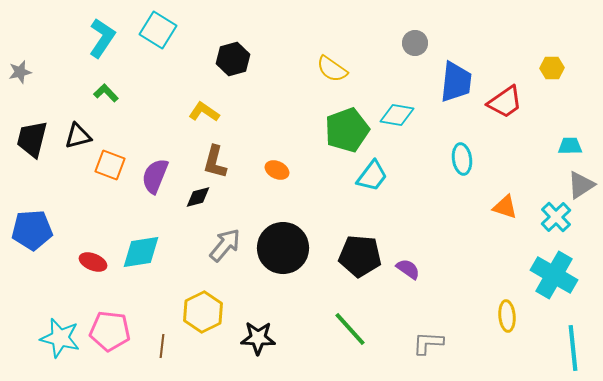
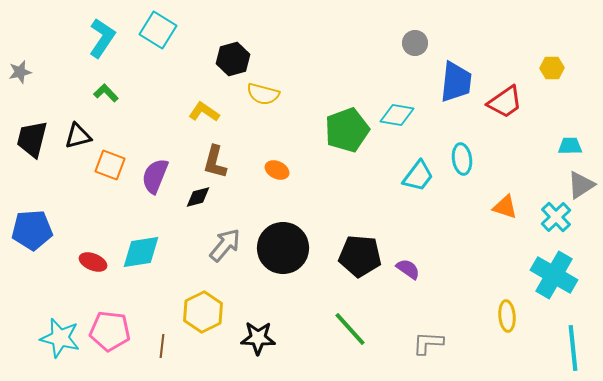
yellow semicircle at (332, 69): moved 69 px left, 25 px down; rotated 20 degrees counterclockwise
cyan trapezoid at (372, 176): moved 46 px right
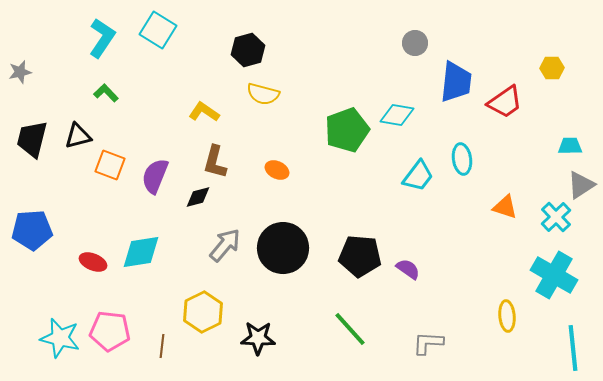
black hexagon at (233, 59): moved 15 px right, 9 px up
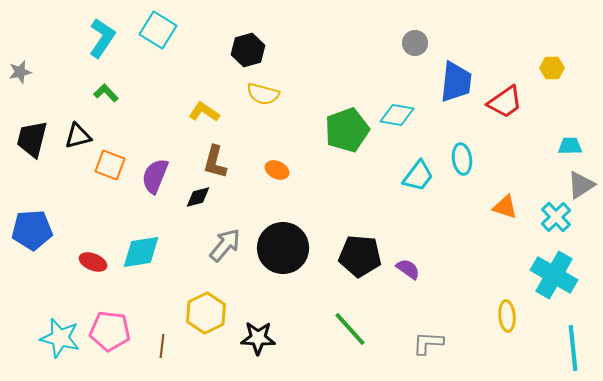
yellow hexagon at (203, 312): moved 3 px right, 1 px down
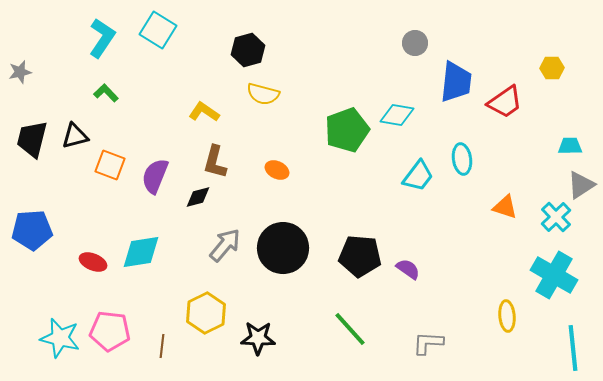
black triangle at (78, 136): moved 3 px left
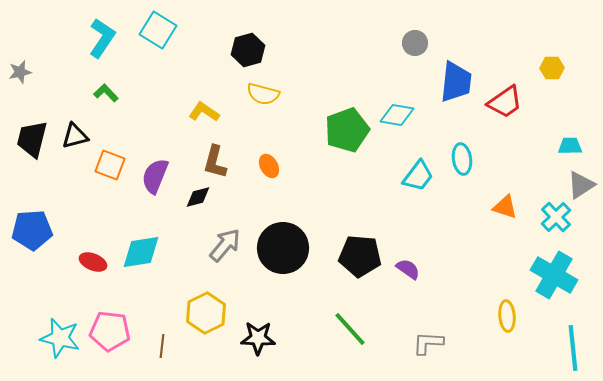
orange ellipse at (277, 170): moved 8 px left, 4 px up; rotated 35 degrees clockwise
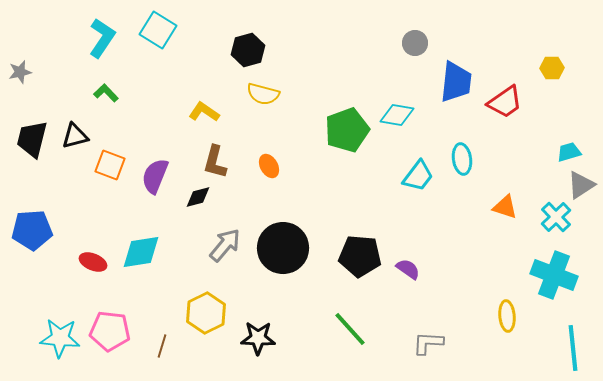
cyan trapezoid at (570, 146): moved 1 px left, 6 px down; rotated 15 degrees counterclockwise
cyan cross at (554, 275): rotated 9 degrees counterclockwise
cyan star at (60, 338): rotated 9 degrees counterclockwise
brown line at (162, 346): rotated 10 degrees clockwise
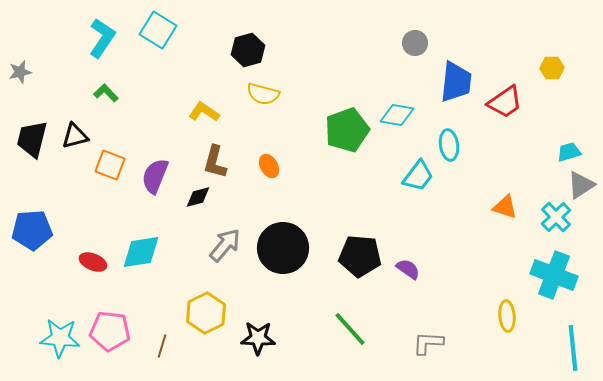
cyan ellipse at (462, 159): moved 13 px left, 14 px up
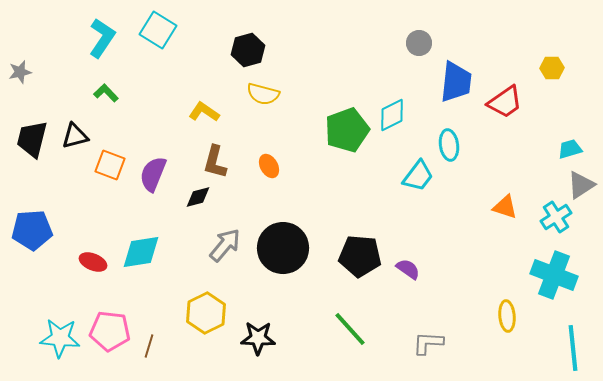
gray circle at (415, 43): moved 4 px right
cyan diamond at (397, 115): moved 5 px left; rotated 36 degrees counterclockwise
cyan trapezoid at (569, 152): moved 1 px right, 3 px up
purple semicircle at (155, 176): moved 2 px left, 2 px up
cyan cross at (556, 217): rotated 12 degrees clockwise
brown line at (162, 346): moved 13 px left
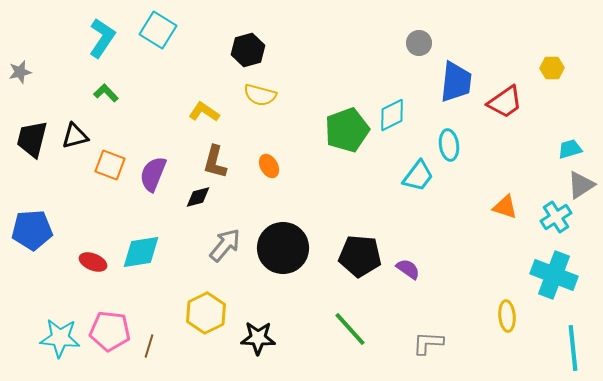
yellow semicircle at (263, 94): moved 3 px left, 1 px down
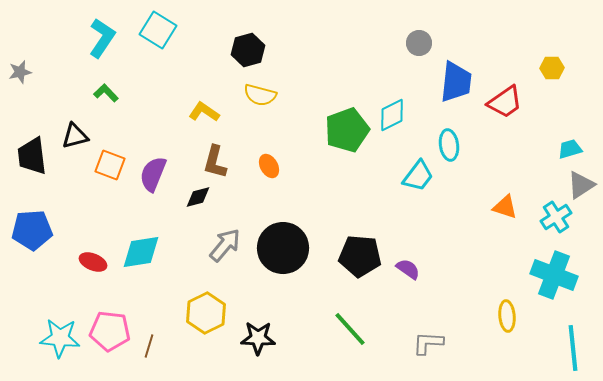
black trapezoid at (32, 139): moved 17 px down; rotated 21 degrees counterclockwise
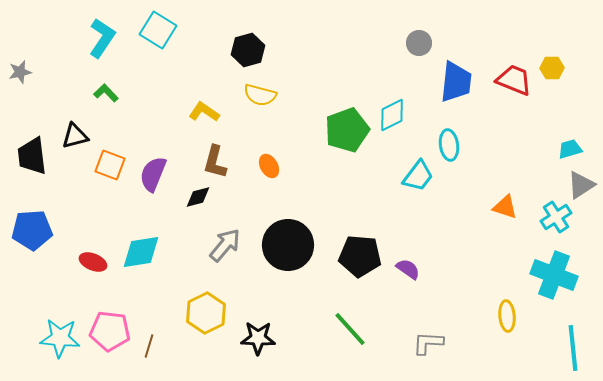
red trapezoid at (505, 102): moved 9 px right, 22 px up; rotated 123 degrees counterclockwise
black circle at (283, 248): moved 5 px right, 3 px up
